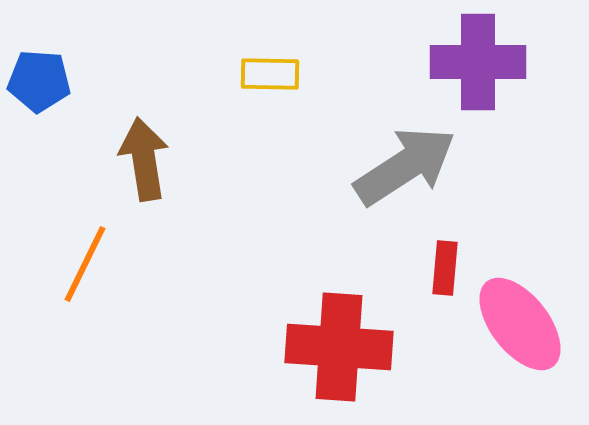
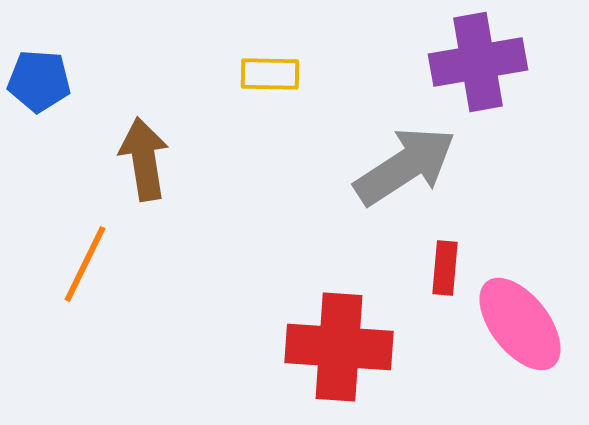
purple cross: rotated 10 degrees counterclockwise
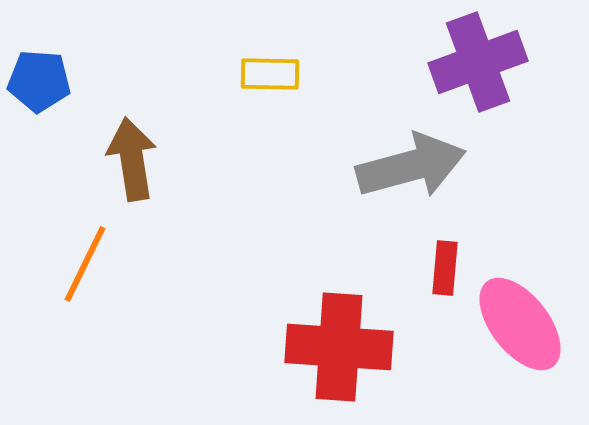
purple cross: rotated 10 degrees counterclockwise
brown arrow: moved 12 px left
gray arrow: moved 6 px right; rotated 18 degrees clockwise
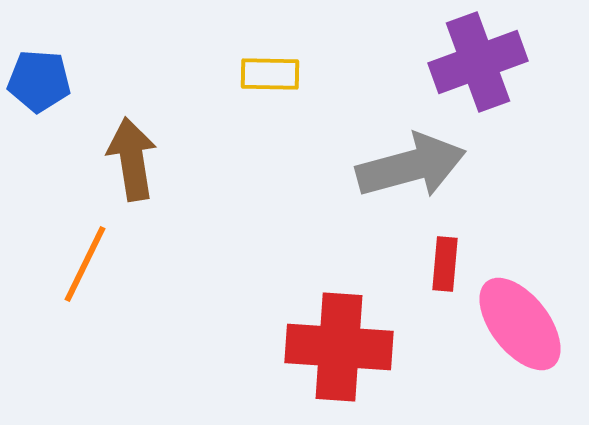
red rectangle: moved 4 px up
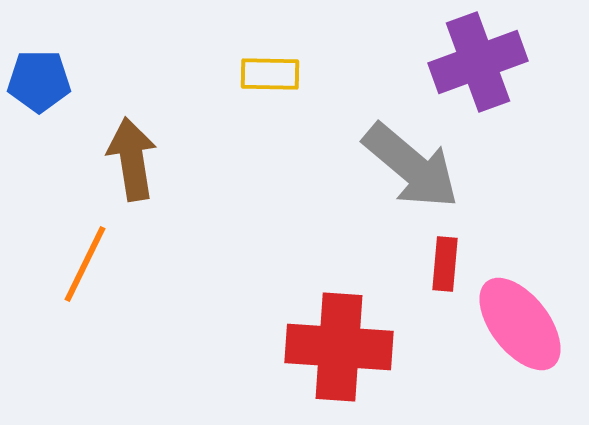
blue pentagon: rotated 4 degrees counterclockwise
gray arrow: rotated 55 degrees clockwise
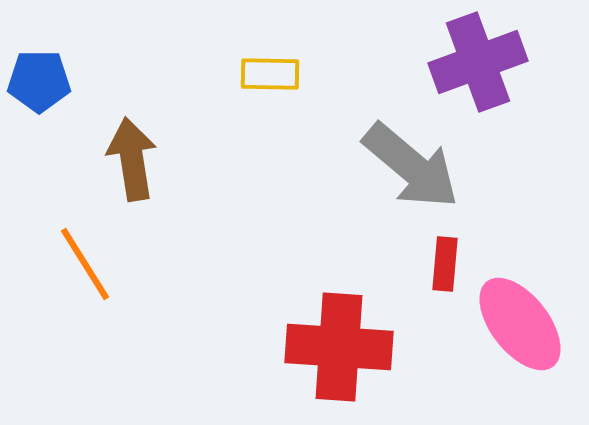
orange line: rotated 58 degrees counterclockwise
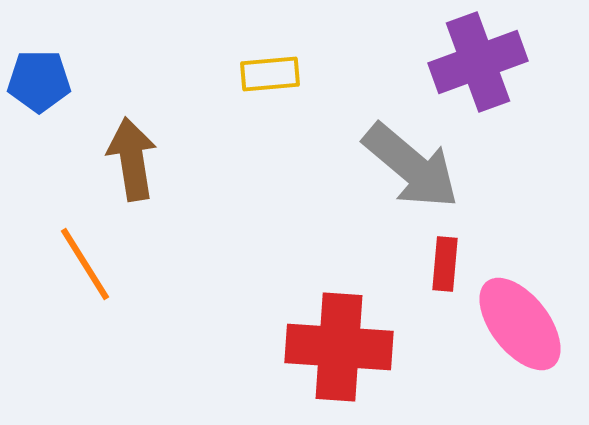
yellow rectangle: rotated 6 degrees counterclockwise
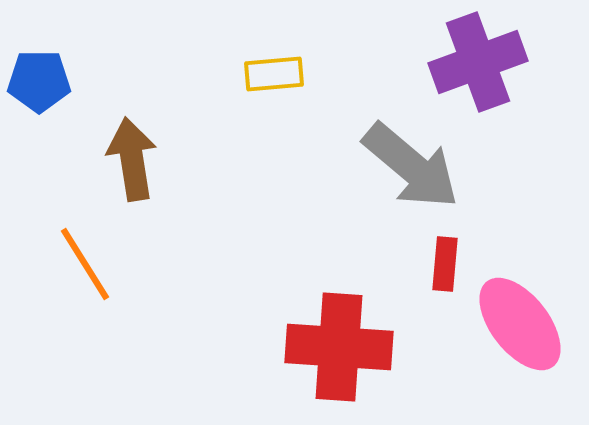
yellow rectangle: moved 4 px right
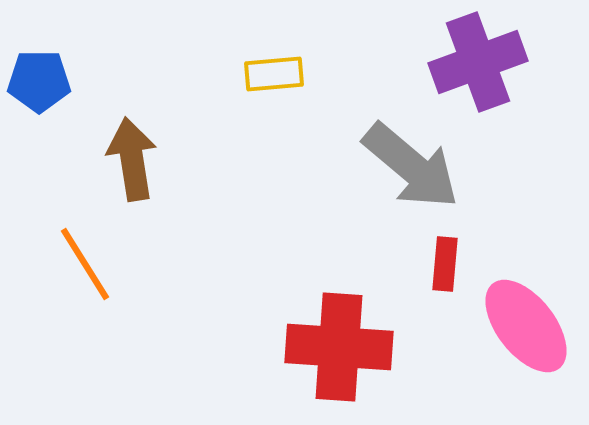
pink ellipse: moved 6 px right, 2 px down
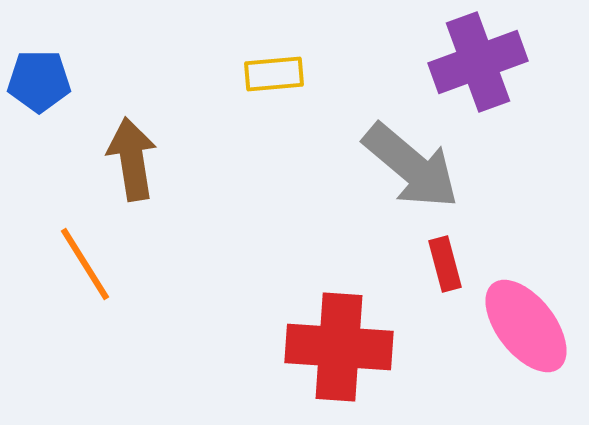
red rectangle: rotated 20 degrees counterclockwise
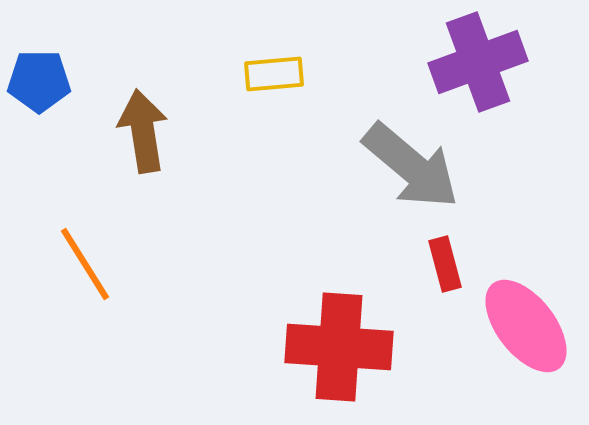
brown arrow: moved 11 px right, 28 px up
